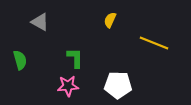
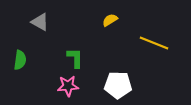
yellow semicircle: rotated 35 degrees clockwise
green semicircle: rotated 24 degrees clockwise
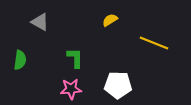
pink star: moved 3 px right, 3 px down
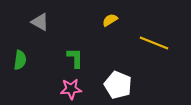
white pentagon: rotated 20 degrees clockwise
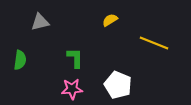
gray triangle: rotated 42 degrees counterclockwise
pink star: moved 1 px right
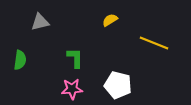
white pentagon: rotated 8 degrees counterclockwise
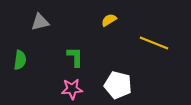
yellow semicircle: moved 1 px left
green L-shape: moved 1 px up
